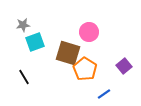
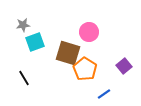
black line: moved 1 px down
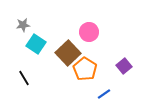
cyan square: moved 1 px right, 2 px down; rotated 36 degrees counterclockwise
brown square: rotated 30 degrees clockwise
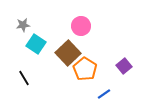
pink circle: moved 8 px left, 6 px up
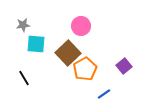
cyan square: rotated 30 degrees counterclockwise
orange pentagon: rotated 10 degrees clockwise
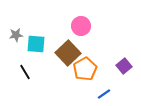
gray star: moved 7 px left, 10 px down
black line: moved 1 px right, 6 px up
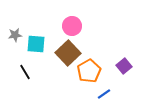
pink circle: moved 9 px left
gray star: moved 1 px left
orange pentagon: moved 4 px right, 2 px down
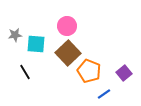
pink circle: moved 5 px left
purple square: moved 7 px down
orange pentagon: rotated 20 degrees counterclockwise
